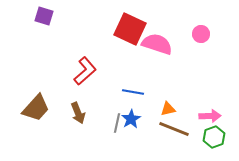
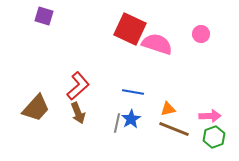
red L-shape: moved 7 px left, 15 px down
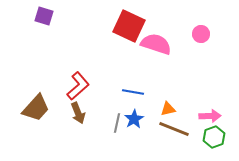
red square: moved 1 px left, 3 px up
pink semicircle: moved 1 px left
blue star: moved 3 px right
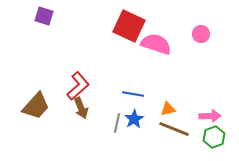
blue line: moved 2 px down
brown trapezoid: moved 2 px up
brown arrow: moved 3 px right, 5 px up
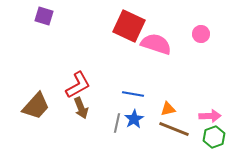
red L-shape: moved 1 px up; rotated 12 degrees clockwise
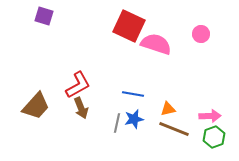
blue star: rotated 18 degrees clockwise
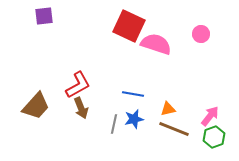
purple square: rotated 24 degrees counterclockwise
pink arrow: rotated 50 degrees counterclockwise
gray line: moved 3 px left, 1 px down
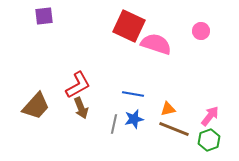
pink circle: moved 3 px up
green hexagon: moved 5 px left, 3 px down
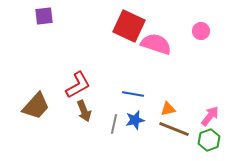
brown arrow: moved 3 px right, 3 px down
blue star: moved 1 px right, 1 px down
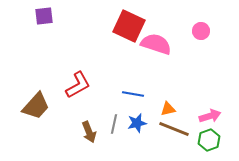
brown arrow: moved 5 px right, 21 px down
pink arrow: rotated 35 degrees clockwise
blue star: moved 2 px right, 3 px down
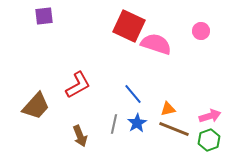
blue line: rotated 40 degrees clockwise
blue star: rotated 18 degrees counterclockwise
brown arrow: moved 9 px left, 4 px down
